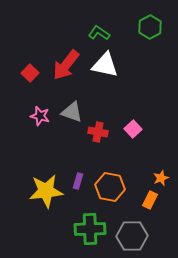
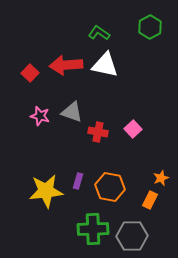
red arrow: rotated 48 degrees clockwise
green cross: moved 3 px right
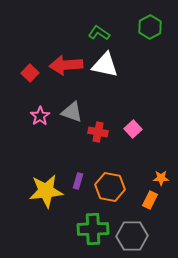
pink star: rotated 24 degrees clockwise
orange star: rotated 21 degrees clockwise
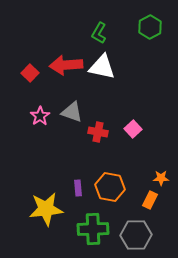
green L-shape: rotated 95 degrees counterclockwise
white triangle: moved 3 px left, 2 px down
purple rectangle: moved 7 px down; rotated 21 degrees counterclockwise
yellow star: moved 18 px down
gray hexagon: moved 4 px right, 1 px up
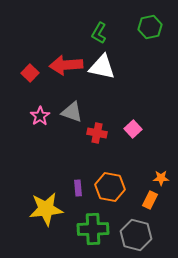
green hexagon: rotated 15 degrees clockwise
red cross: moved 1 px left, 1 px down
gray hexagon: rotated 16 degrees clockwise
